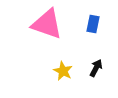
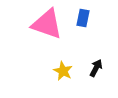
blue rectangle: moved 10 px left, 6 px up
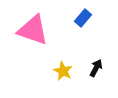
blue rectangle: rotated 30 degrees clockwise
pink triangle: moved 14 px left, 6 px down
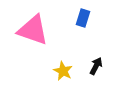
blue rectangle: rotated 24 degrees counterclockwise
black arrow: moved 2 px up
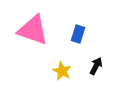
blue rectangle: moved 5 px left, 16 px down
yellow star: moved 1 px left
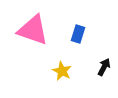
black arrow: moved 8 px right, 1 px down
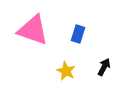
yellow star: moved 4 px right
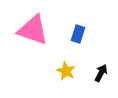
black arrow: moved 3 px left, 6 px down
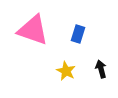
black arrow: moved 4 px up; rotated 42 degrees counterclockwise
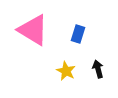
pink triangle: rotated 12 degrees clockwise
black arrow: moved 3 px left
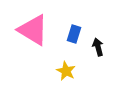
blue rectangle: moved 4 px left
black arrow: moved 22 px up
